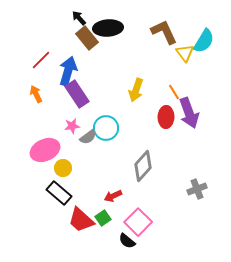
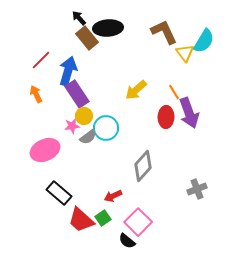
yellow arrow: rotated 30 degrees clockwise
yellow circle: moved 21 px right, 52 px up
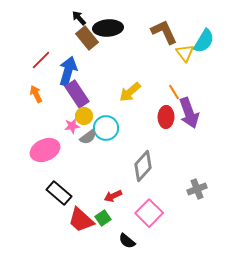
yellow arrow: moved 6 px left, 2 px down
pink square: moved 11 px right, 9 px up
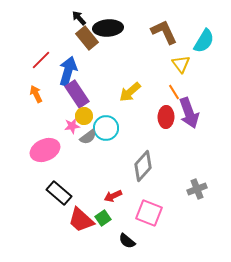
yellow triangle: moved 4 px left, 11 px down
pink square: rotated 24 degrees counterclockwise
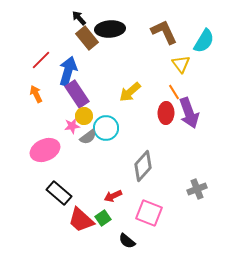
black ellipse: moved 2 px right, 1 px down
red ellipse: moved 4 px up
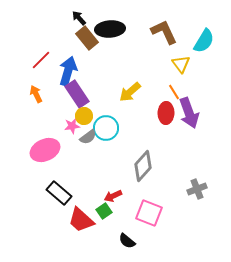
green square: moved 1 px right, 7 px up
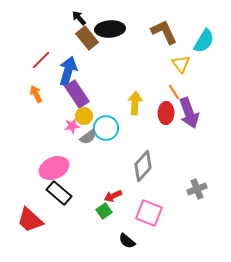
yellow arrow: moved 5 px right, 11 px down; rotated 135 degrees clockwise
pink ellipse: moved 9 px right, 18 px down
red trapezoid: moved 51 px left
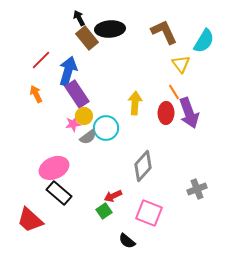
black arrow: rotated 14 degrees clockwise
pink star: moved 1 px right, 2 px up
